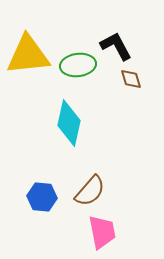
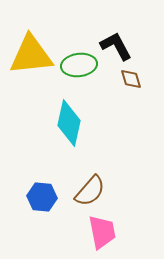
yellow triangle: moved 3 px right
green ellipse: moved 1 px right
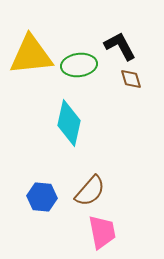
black L-shape: moved 4 px right
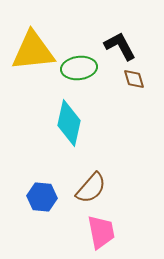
yellow triangle: moved 2 px right, 4 px up
green ellipse: moved 3 px down
brown diamond: moved 3 px right
brown semicircle: moved 1 px right, 3 px up
pink trapezoid: moved 1 px left
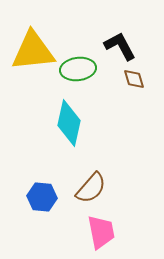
green ellipse: moved 1 px left, 1 px down
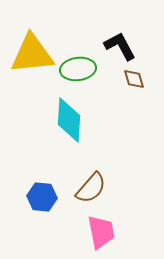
yellow triangle: moved 1 px left, 3 px down
cyan diamond: moved 3 px up; rotated 9 degrees counterclockwise
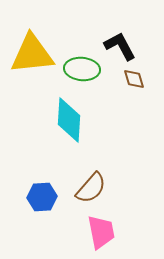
green ellipse: moved 4 px right; rotated 12 degrees clockwise
blue hexagon: rotated 8 degrees counterclockwise
